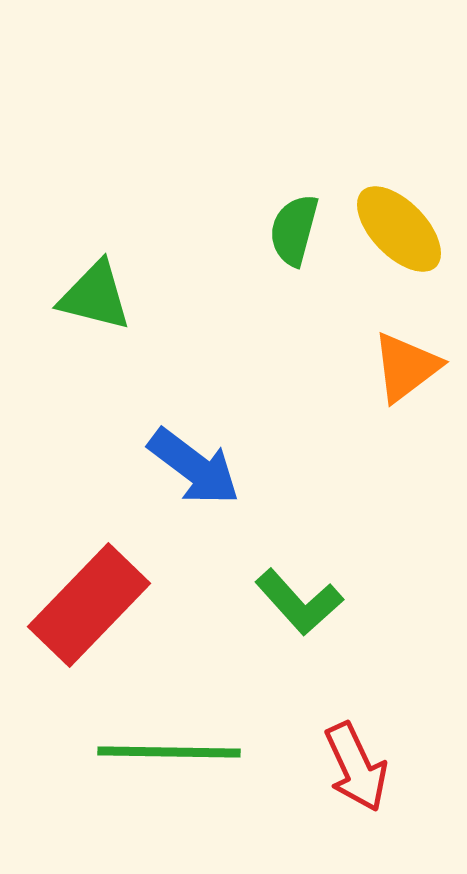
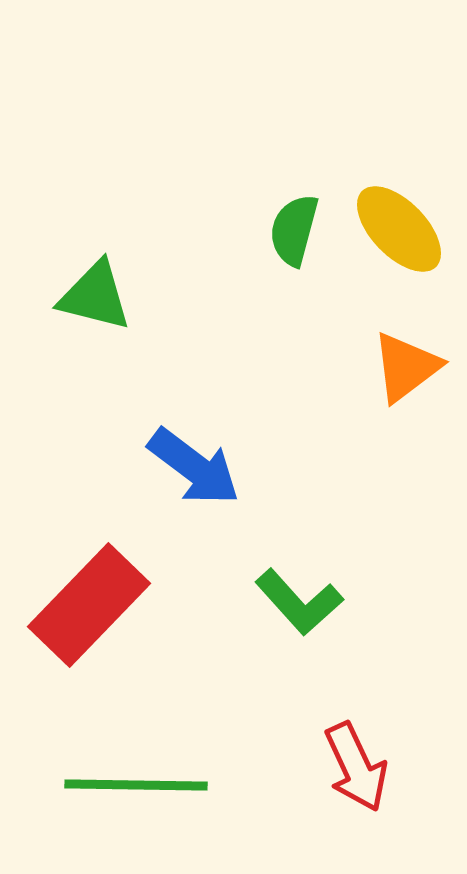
green line: moved 33 px left, 33 px down
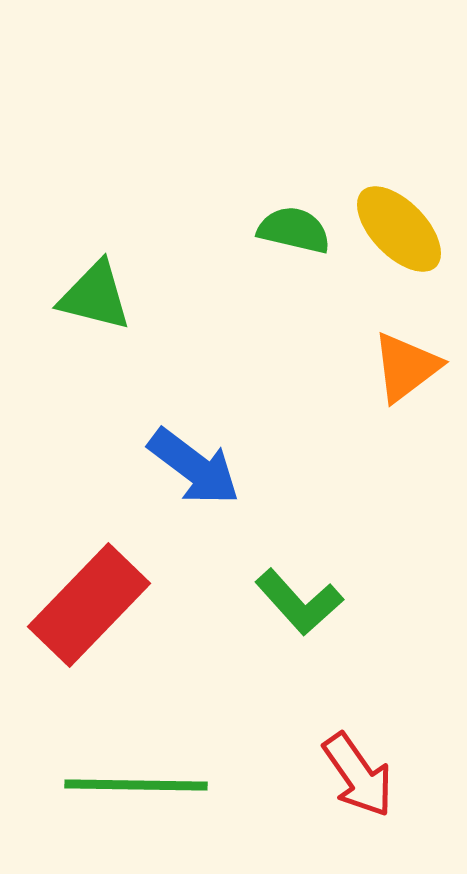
green semicircle: rotated 88 degrees clockwise
red arrow: moved 2 px right, 8 px down; rotated 10 degrees counterclockwise
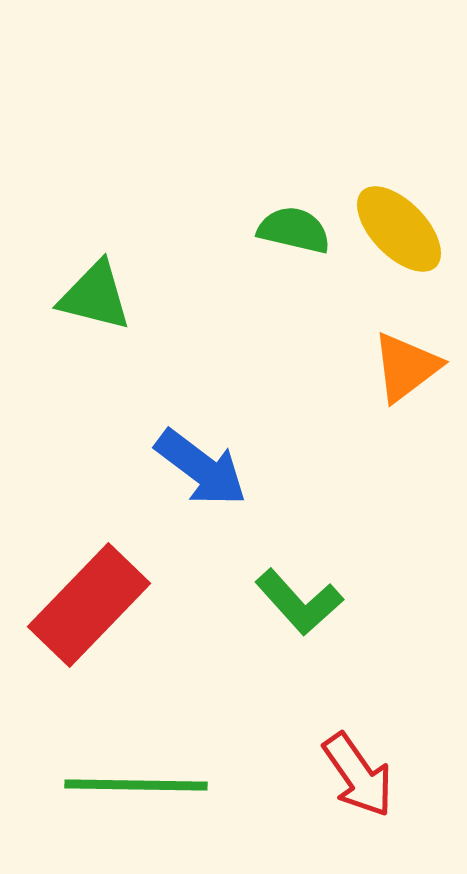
blue arrow: moved 7 px right, 1 px down
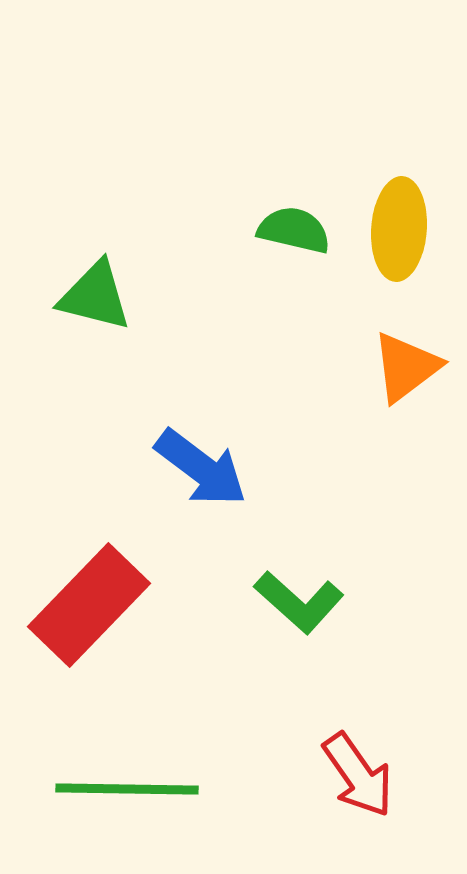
yellow ellipse: rotated 48 degrees clockwise
green L-shape: rotated 6 degrees counterclockwise
green line: moved 9 px left, 4 px down
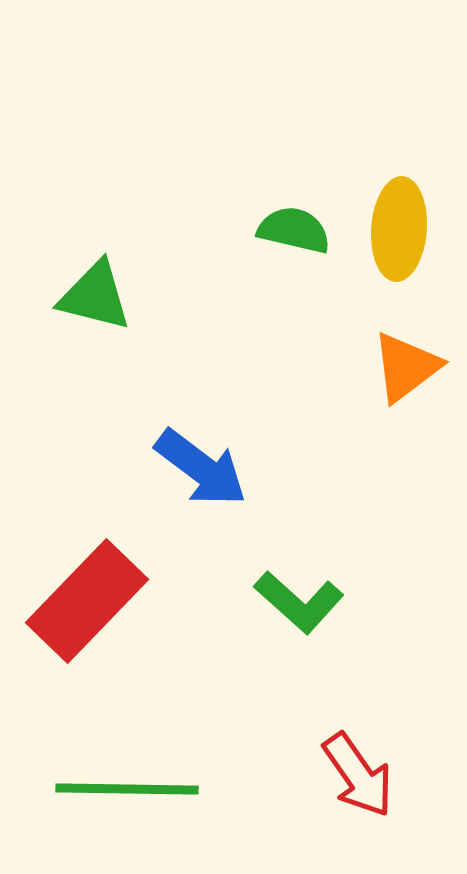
red rectangle: moved 2 px left, 4 px up
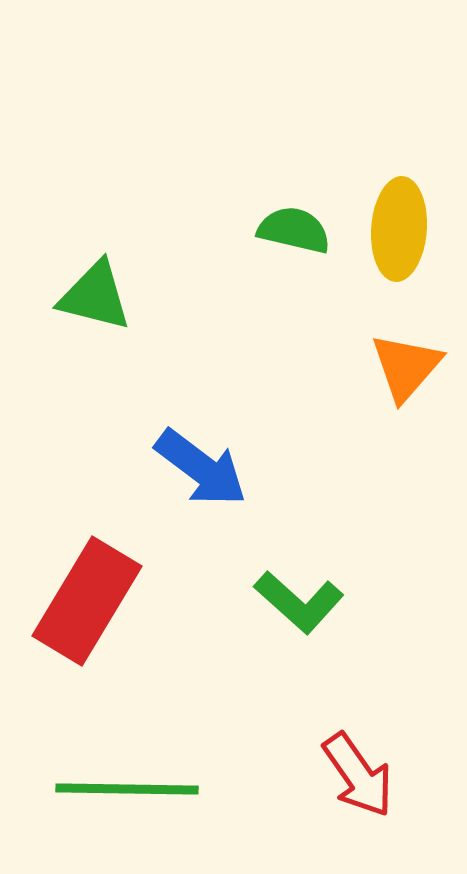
orange triangle: rotated 12 degrees counterclockwise
red rectangle: rotated 13 degrees counterclockwise
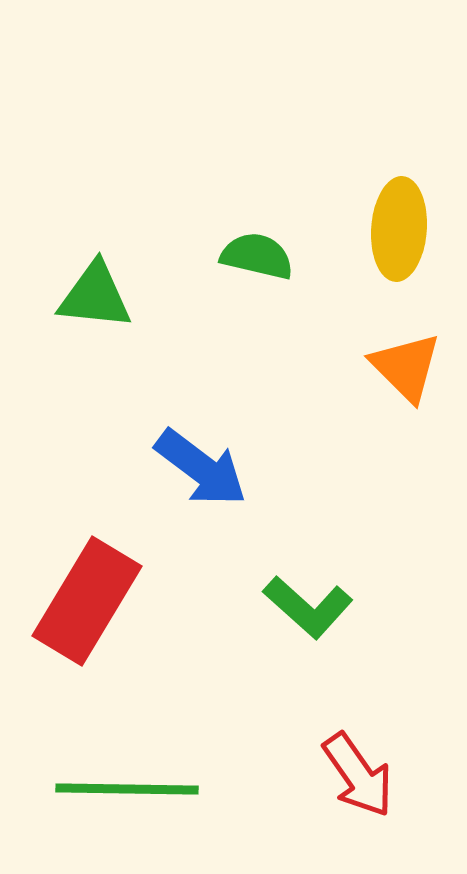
green semicircle: moved 37 px left, 26 px down
green triangle: rotated 8 degrees counterclockwise
orange triangle: rotated 26 degrees counterclockwise
green L-shape: moved 9 px right, 5 px down
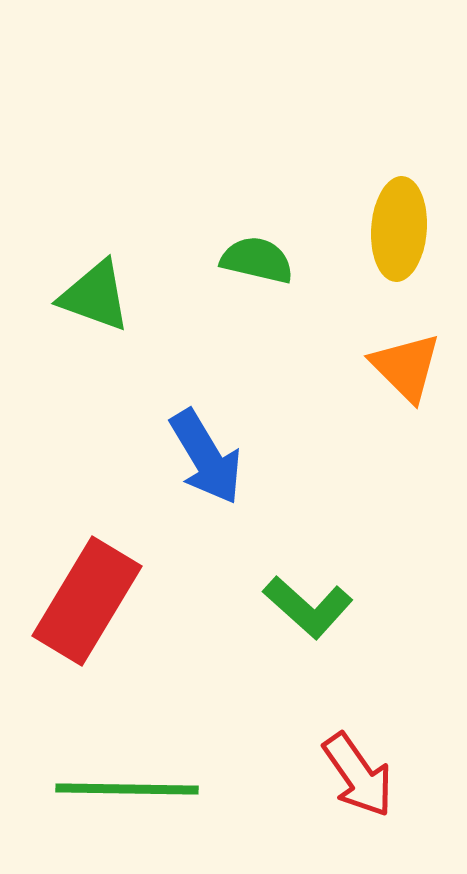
green semicircle: moved 4 px down
green triangle: rotated 14 degrees clockwise
blue arrow: moved 5 px right, 11 px up; rotated 22 degrees clockwise
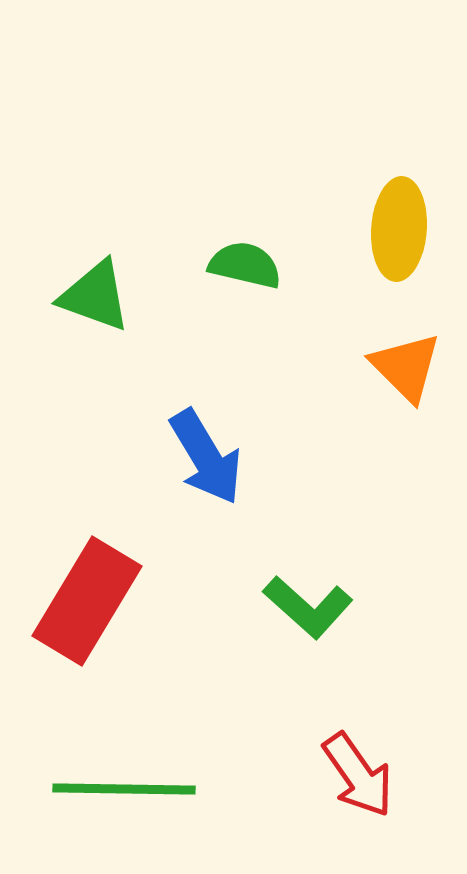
green semicircle: moved 12 px left, 5 px down
green line: moved 3 px left
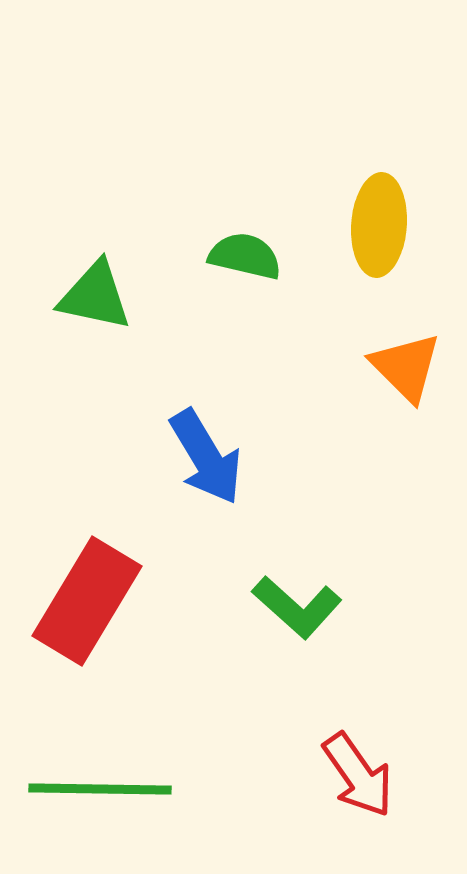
yellow ellipse: moved 20 px left, 4 px up
green semicircle: moved 9 px up
green triangle: rotated 8 degrees counterclockwise
green L-shape: moved 11 px left
green line: moved 24 px left
